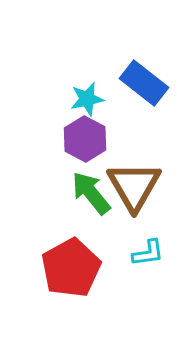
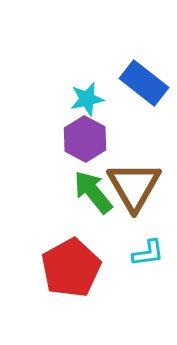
green arrow: moved 2 px right, 1 px up
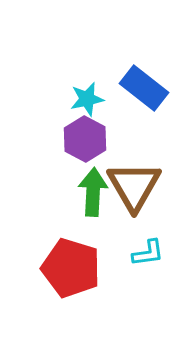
blue rectangle: moved 5 px down
green arrow: rotated 42 degrees clockwise
red pentagon: rotated 26 degrees counterclockwise
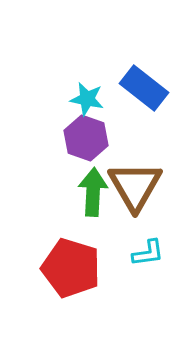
cyan star: rotated 24 degrees clockwise
purple hexagon: moved 1 px right, 1 px up; rotated 9 degrees counterclockwise
brown triangle: moved 1 px right
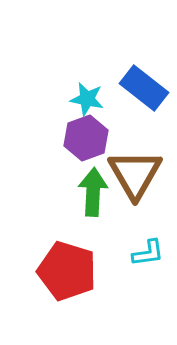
purple hexagon: rotated 21 degrees clockwise
brown triangle: moved 12 px up
red pentagon: moved 4 px left, 3 px down
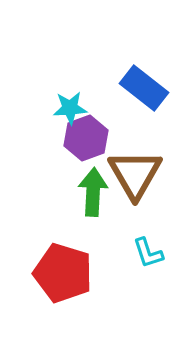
cyan star: moved 17 px left, 9 px down; rotated 16 degrees counterclockwise
cyan L-shape: rotated 80 degrees clockwise
red pentagon: moved 4 px left, 2 px down
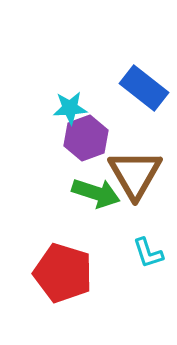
green arrow: moved 3 px right, 1 px down; rotated 105 degrees clockwise
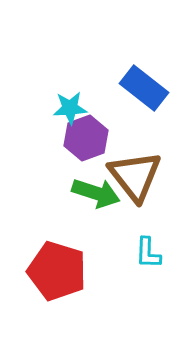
brown triangle: moved 2 px down; rotated 8 degrees counterclockwise
cyan L-shape: rotated 20 degrees clockwise
red pentagon: moved 6 px left, 2 px up
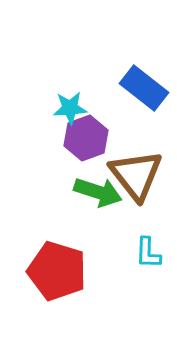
brown triangle: moved 1 px right, 1 px up
green arrow: moved 2 px right, 1 px up
